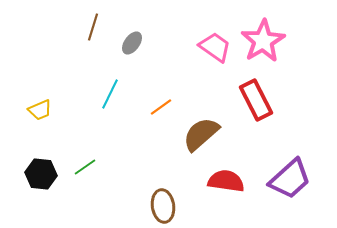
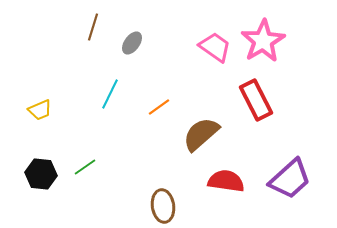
orange line: moved 2 px left
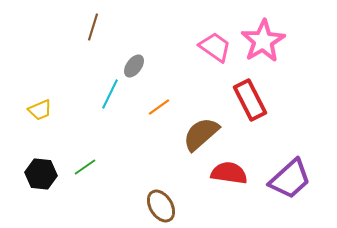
gray ellipse: moved 2 px right, 23 px down
red rectangle: moved 6 px left
red semicircle: moved 3 px right, 8 px up
brown ellipse: moved 2 px left; rotated 24 degrees counterclockwise
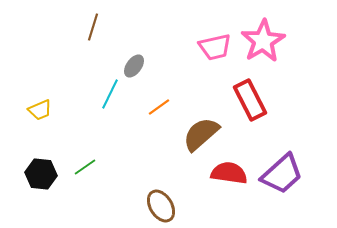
pink trapezoid: rotated 132 degrees clockwise
purple trapezoid: moved 8 px left, 5 px up
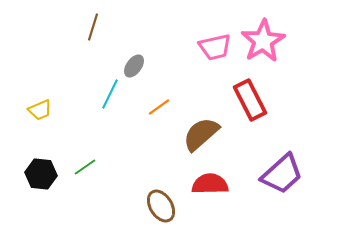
red semicircle: moved 19 px left, 11 px down; rotated 9 degrees counterclockwise
